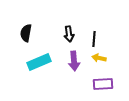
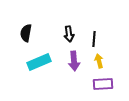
yellow arrow: moved 3 px down; rotated 64 degrees clockwise
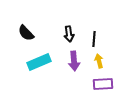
black semicircle: rotated 54 degrees counterclockwise
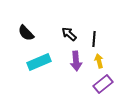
black arrow: rotated 140 degrees clockwise
purple arrow: moved 2 px right
purple rectangle: rotated 36 degrees counterclockwise
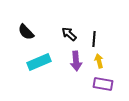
black semicircle: moved 1 px up
purple rectangle: rotated 48 degrees clockwise
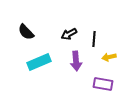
black arrow: rotated 70 degrees counterclockwise
yellow arrow: moved 10 px right, 4 px up; rotated 88 degrees counterclockwise
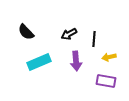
purple rectangle: moved 3 px right, 3 px up
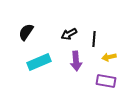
black semicircle: rotated 78 degrees clockwise
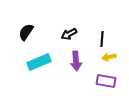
black line: moved 8 px right
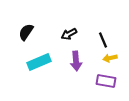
black line: moved 1 px right, 1 px down; rotated 28 degrees counterclockwise
yellow arrow: moved 1 px right, 1 px down
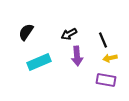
purple arrow: moved 1 px right, 5 px up
purple rectangle: moved 1 px up
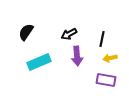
black line: moved 1 px left, 1 px up; rotated 35 degrees clockwise
